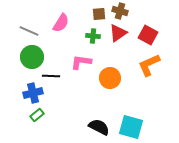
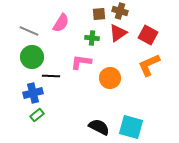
green cross: moved 1 px left, 2 px down
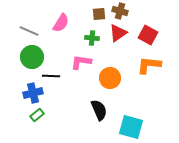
orange L-shape: rotated 30 degrees clockwise
black semicircle: moved 17 px up; rotated 40 degrees clockwise
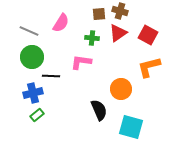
orange L-shape: moved 2 px down; rotated 20 degrees counterclockwise
orange circle: moved 11 px right, 11 px down
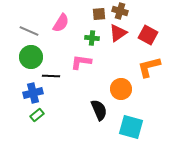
green circle: moved 1 px left
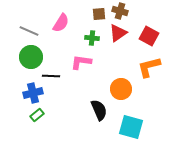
red square: moved 1 px right, 1 px down
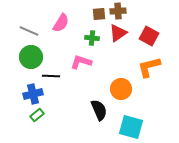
brown cross: moved 2 px left; rotated 21 degrees counterclockwise
pink L-shape: rotated 10 degrees clockwise
blue cross: moved 1 px down
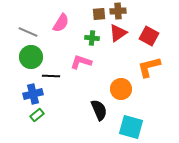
gray line: moved 1 px left, 1 px down
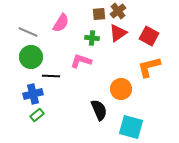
brown cross: rotated 35 degrees counterclockwise
pink L-shape: moved 1 px up
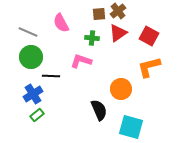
pink semicircle: rotated 120 degrees clockwise
blue cross: rotated 18 degrees counterclockwise
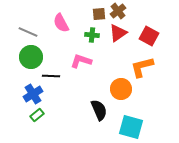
green cross: moved 3 px up
orange L-shape: moved 7 px left
